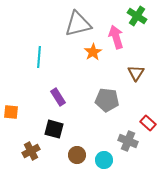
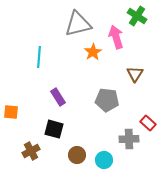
brown triangle: moved 1 px left, 1 px down
gray cross: moved 1 px right, 2 px up; rotated 24 degrees counterclockwise
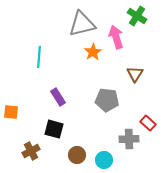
gray triangle: moved 4 px right
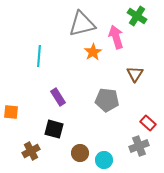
cyan line: moved 1 px up
gray cross: moved 10 px right, 7 px down; rotated 18 degrees counterclockwise
brown circle: moved 3 px right, 2 px up
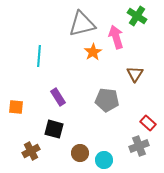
orange square: moved 5 px right, 5 px up
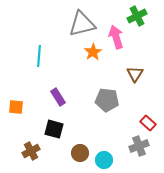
green cross: rotated 30 degrees clockwise
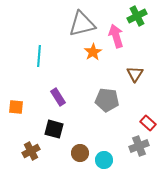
pink arrow: moved 1 px up
